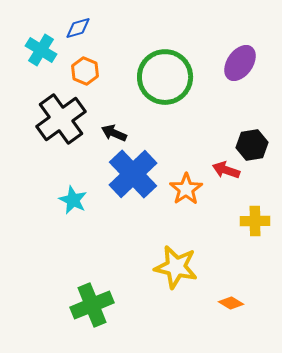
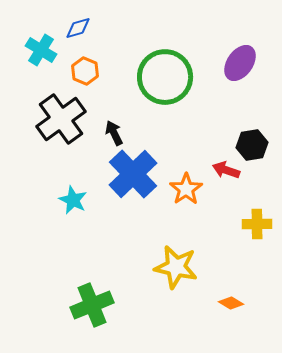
black arrow: rotated 40 degrees clockwise
yellow cross: moved 2 px right, 3 px down
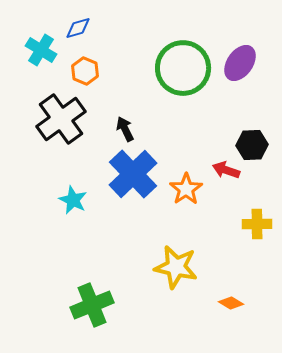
green circle: moved 18 px right, 9 px up
black arrow: moved 11 px right, 4 px up
black hexagon: rotated 8 degrees clockwise
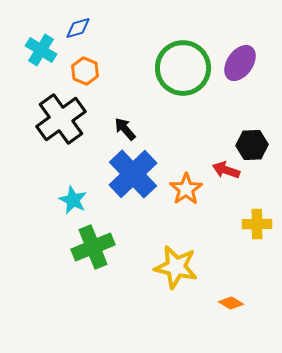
black arrow: rotated 15 degrees counterclockwise
green cross: moved 1 px right, 58 px up
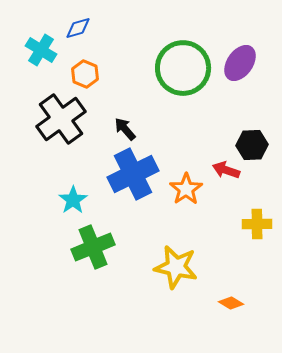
orange hexagon: moved 3 px down
blue cross: rotated 18 degrees clockwise
cyan star: rotated 12 degrees clockwise
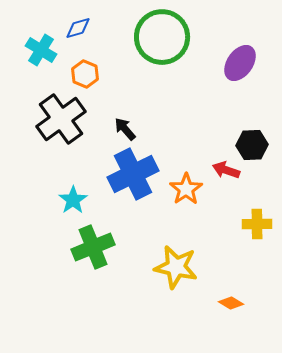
green circle: moved 21 px left, 31 px up
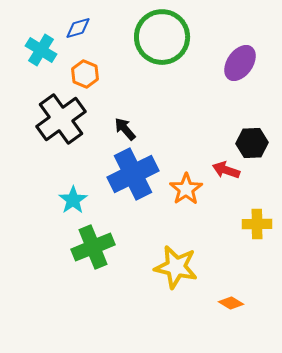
black hexagon: moved 2 px up
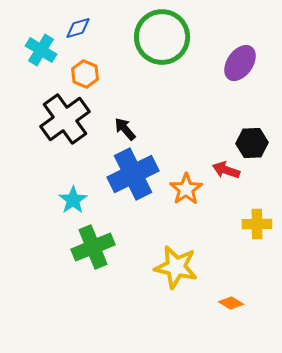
black cross: moved 4 px right
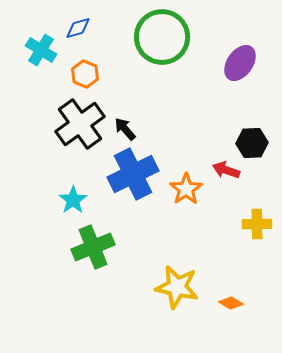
black cross: moved 15 px right, 5 px down
yellow star: moved 1 px right, 20 px down
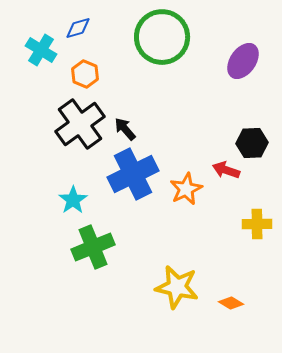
purple ellipse: moved 3 px right, 2 px up
orange star: rotated 8 degrees clockwise
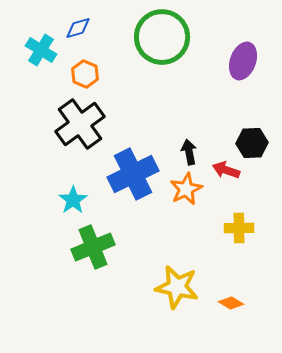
purple ellipse: rotated 15 degrees counterclockwise
black arrow: moved 64 px right, 23 px down; rotated 30 degrees clockwise
yellow cross: moved 18 px left, 4 px down
